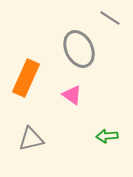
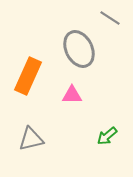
orange rectangle: moved 2 px right, 2 px up
pink triangle: rotated 35 degrees counterclockwise
green arrow: rotated 35 degrees counterclockwise
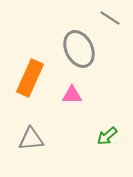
orange rectangle: moved 2 px right, 2 px down
gray triangle: rotated 8 degrees clockwise
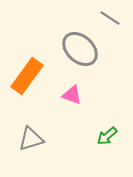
gray ellipse: moved 1 px right; rotated 21 degrees counterclockwise
orange rectangle: moved 3 px left, 2 px up; rotated 12 degrees clockwise
pink triangle: rotated 20 degrees clockwise
gray triangle: rotated 12 degrees counterclockwise
